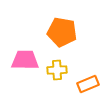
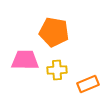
orange pentagon: moved 8 px left
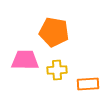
orange rectangle: rotated 20 degrees clockwise
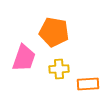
pink trapezoid: moved 1 px left, 2 px up; rotated 108 degrees clockwise
yellow cross: moved 2 px right, 1 px up
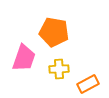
orange rectangle: rotated 25 degrees counterclockwise
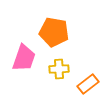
orange rectangle: rotated 10 degrees counterclockwise
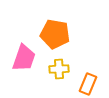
orange pentagon: moved 1 px right, 2 px down
orange rectangle: rotated 30 degrees counterclockwise
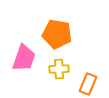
orange pentagon: moved 2 px right
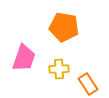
orange pentagon: moved 7 px right, 7 px up
orange rectangle: rotated 55 degrees counterclockwise
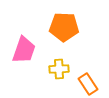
orange pentagon: rotated 8 degrees counterclockwise
pink trapezoid: moved 8 px up
